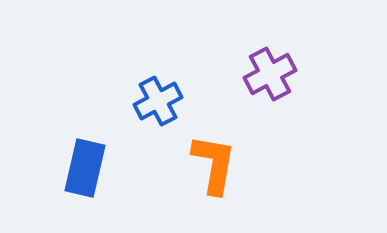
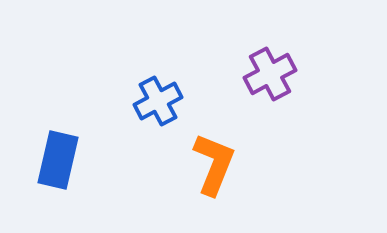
orange L-shape: rotated 12 degrees clockwise
blue rectangle: moved 27 px left, 8 px up
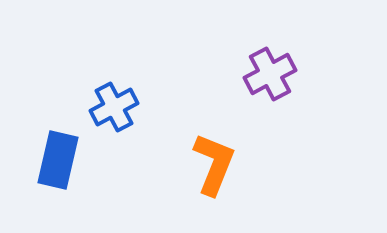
blue cross: moved 44 px left, 6 px down
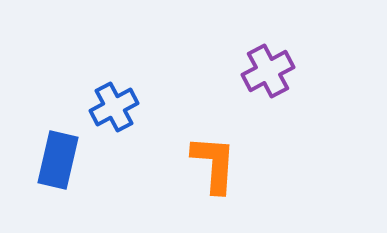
purple cross: moved 2 px left, 3 px up
orange L-shape: rotated 18 degrees counterclockwise
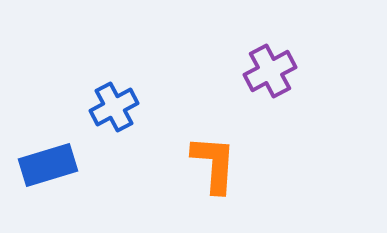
purple cross: moved 2 px right
blue rectangle: moved 10 px left, 5 px down; rotated 60 degrees clockwise
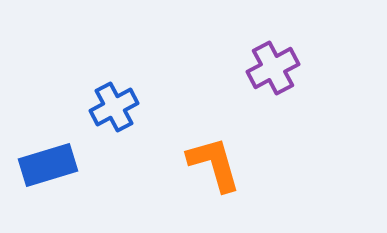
purple cross: moved 3 px right, 3 px up
orange L-shape: rotated 20 degrees counterclockwise
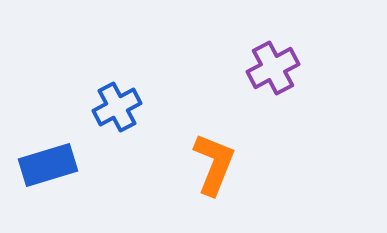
blue cross: moved 3 px right
orange L-shape: rotated 38 degrees clockwise
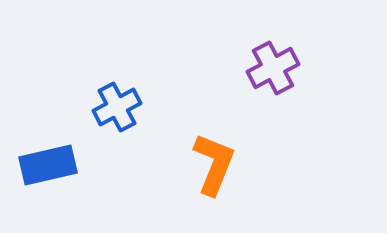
blue rectangle: rotated 4 degrees clockwise
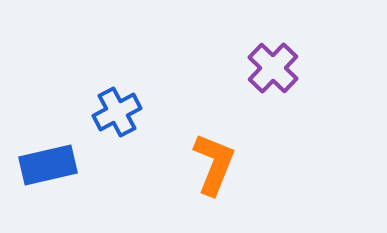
purple cross: rotated 18 degrees counterclockwise
blue cross: moved 5 px down
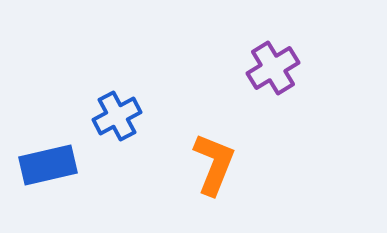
purple cross: rotated 15 degrees clockwise
blue cross: moved 4 px down
